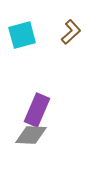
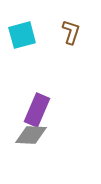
brown L-shape: rotated 30 degrees counterclockwise
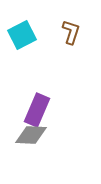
cyan square: rotated 12 degrees counterclockwise
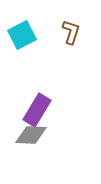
purple rectangle: rotated 8 degrees clockwise
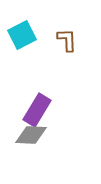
brown L-shape: moved 4 px left, 8 px down; rotated 20 degrees counterclockwise
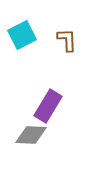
purple rectangle: moved 11 px right, 4 px up
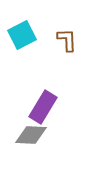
purple rectangle: moved 5 px left, 1 px down
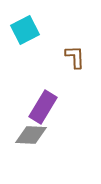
cyan square: moved 3 px right, 5 px up
brown L-shape: moved 8 px right, 17 px down
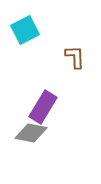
gray diamond: moved 2 px up; rotated 8 degrees clockwise
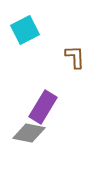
gray diamond: moved 2 px left
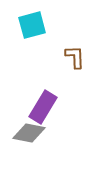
cyan square: moved 7 px right, 5 px up; rotated 12 degrees clockwise
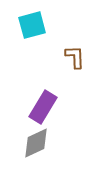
gray diamond: moved 7 px right, 10 px down; rotated 36 degrees counterclockwise
